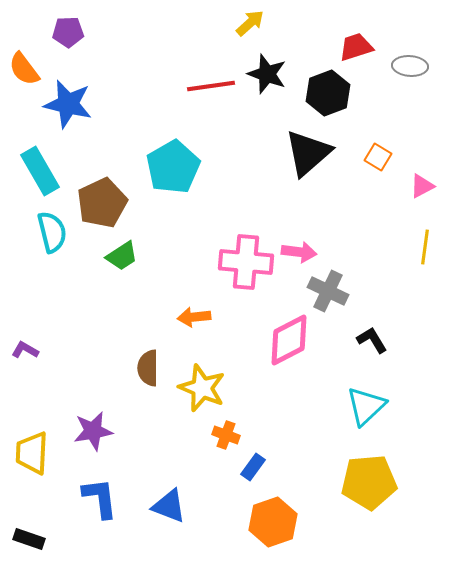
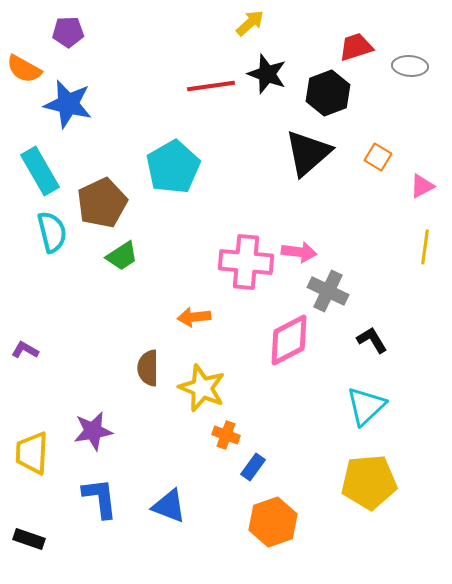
orange semicircle: rotated 24 degrees counterclockwise
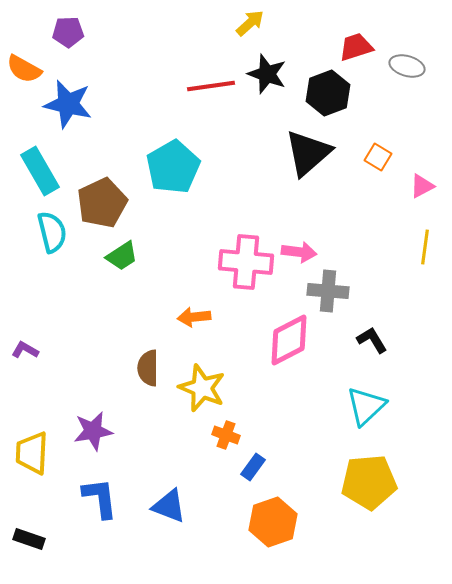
gray ellipse: moved 3 px left; rotated 12 degrees clockwise
gray cross: rotated 21 degrees counterclockwise
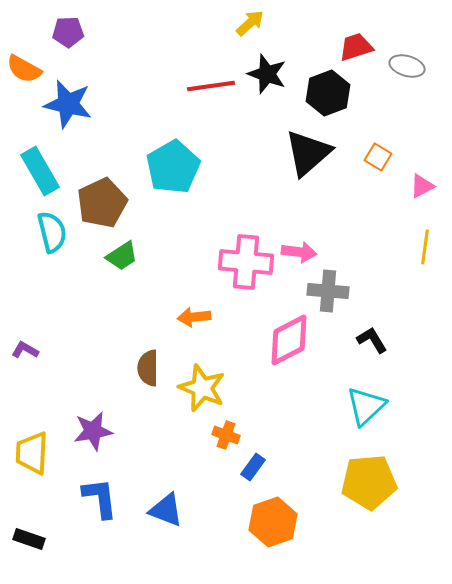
blue triangle: moved 3 px left, 4 px down
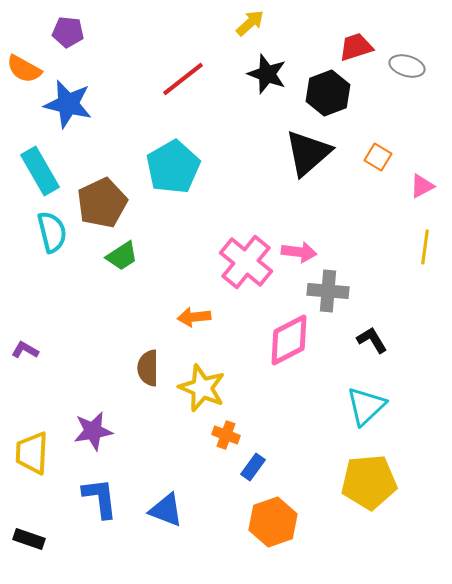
purple pentagon: rotated 8 degrees clockwise
red line: moved 28 px left, 7 px up; rotated 30 degrees counterclockwise
pink cross: rotated 34 degrees clockwise
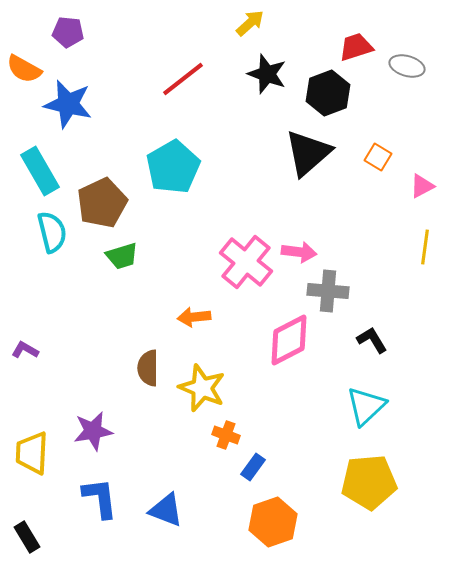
green trapezoid: rotated 16 degrees clockwise
black rectangle: moved 2 px left, 2 px up; rotated 40 degrees clockwise
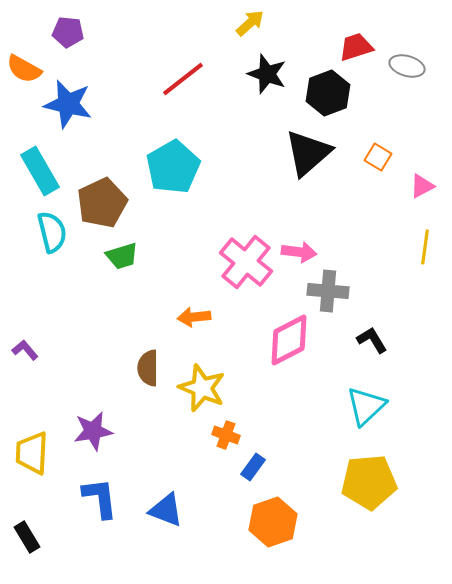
purple L-shape: rotated 20 degrees clockwise
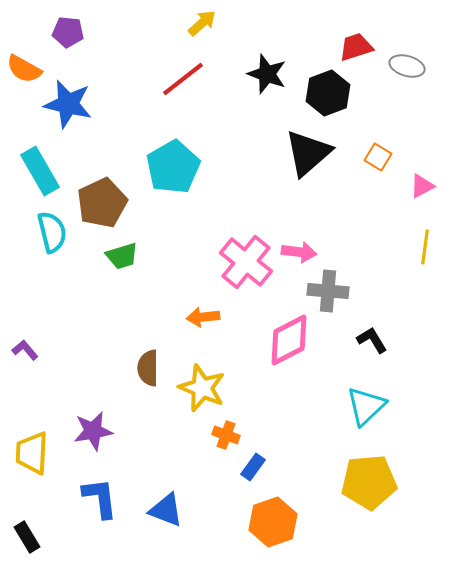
yellow arrow: moved 48 px left
orange arrow: moved 9 px right
